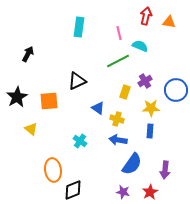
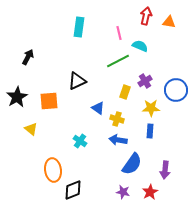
black arrow: moved 3 px down
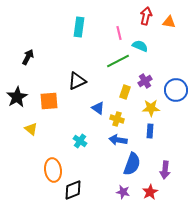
blue semicircle: rotated 15 degrees counterclockwise
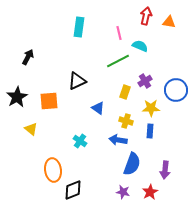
yellow cross: moved 9 px right, 2 px down
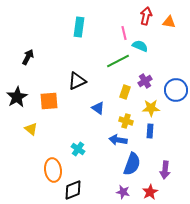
pink line: moved 5 px right
cyan cross: moved 2 px left, 8 px down
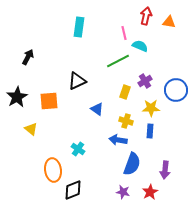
blue triangle: moved 1 px left, 1 px down
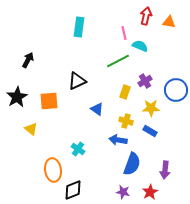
black arrow: moved 3 px down
blue rectangle: rotated 64 degrees counterclockwise
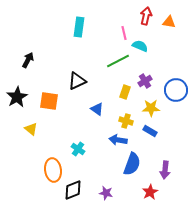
orange square: rotated 12 degrees clockwise
purple star: moved 17 px left, 1 px down
